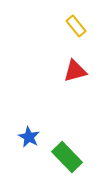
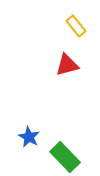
red triangle: moved 8 px left, 6 px up
green rectangle: moved 2 px left
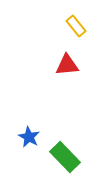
red triangle: rotated 10 degrees clockwise
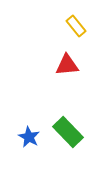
green rectangle: moved 3 px right, 25 px up
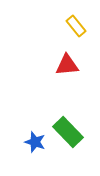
blue star: moved 6 px right, 5 px down; rotated 10 degrees counterclockwise
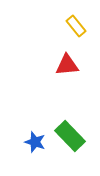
green rectangle: moved 2 px right, 4 px down
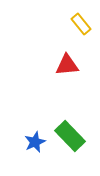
yellow rectangle: moved 5 px right, 2 px up
blue star: rotated 30 degrees clockwise
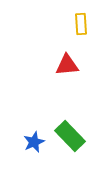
yellow rectangle: rotated 35 degrees clockwise
blue star: moved 1 px left
